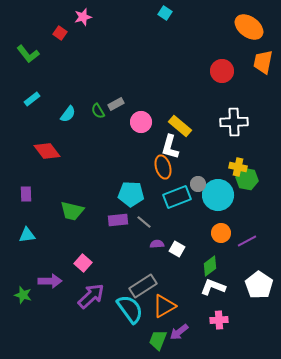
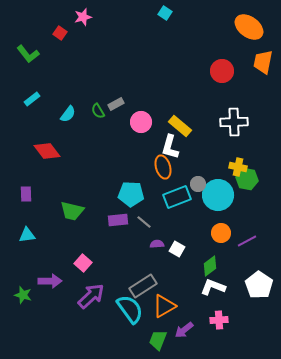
purple arrow at (179, 332): moved 5 px right, 2 px up
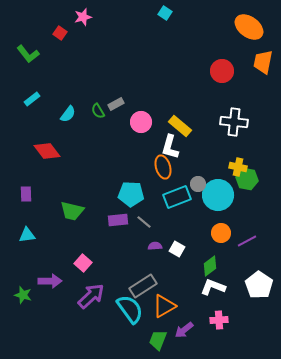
white cross at (234, 122): rotated 8 degrees clockwise
purple semicircle at (157, 244): moved 2 px left, 2 px down
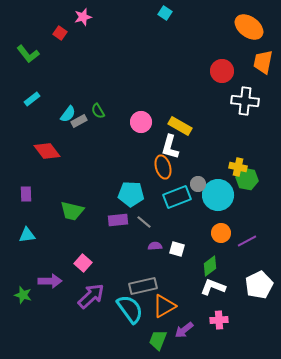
gray rectangle at (116, 104): moved 37 px left, 17 px down
white cross at (234, 122): moved 11 px right, 21 px up
yellow rectangle at (180, 126): rotated 10 degrees counterclockwise
white square at (177, 249): rotated 14 degrees counterclockwise
white pentagon at (259, 285): rotated 12 degrees clockwise
gray rectangle at (143, 286): rotated 20 degrees clockwise
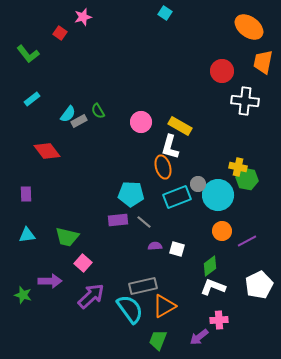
green trapezoid at (72, 211): moved 5 px left, 26 px down
orange circle at (221, 233): moved 1 px right, 2 px up
purple arrow at (184, 330): moved 15 px right, 7 px down
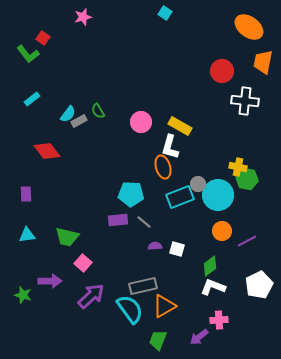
red square at (60, 33): moved 17 px left, 5 px down
cyan rectangle at (177, 197): moved 3 px right
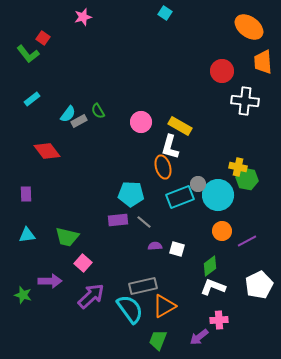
orange trapezoid at (263, 62): rotated 15 degrees counterclockwise
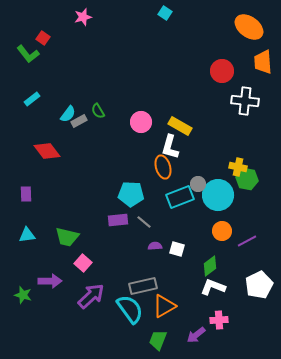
purple arrow at (199, 337): moved 3 px left, 2 px up
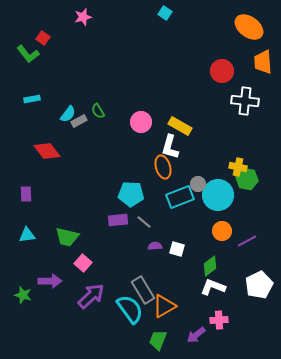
cyan rectangle at (32, 99): rotated 28 degrees clockwise
gray rectangle at (143, 286): moved 4 px down; rotated 72 degrees clockwise
